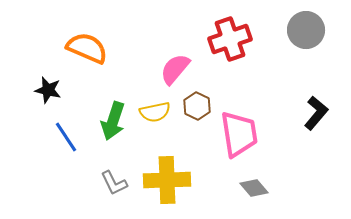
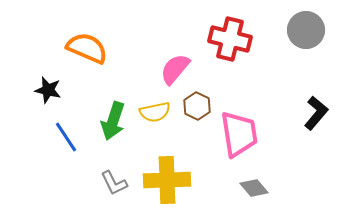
red cross: rotated 33 degrees clockwise
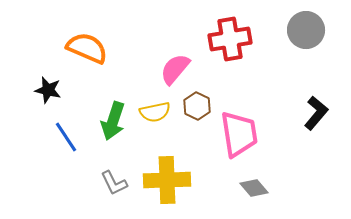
red cross: rotated 24 degrees counterclockwise
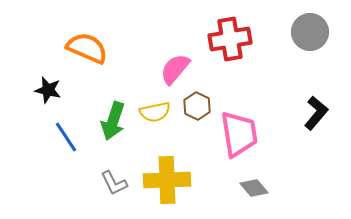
gray circle: moved 4 px right, 2 px down
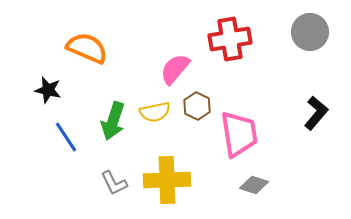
gray diamond: moved 3 px up; rotated 32 degrees counterclockwise
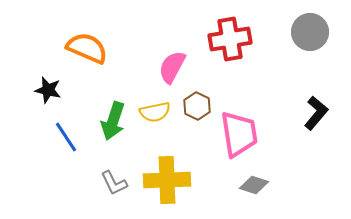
pink semicircle: moved 3 px left, 2 px up; rotated 12 degrees counterclockwise
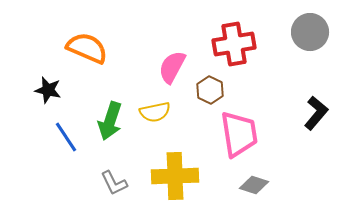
red cross: moved 4 px right, 5 px down
brown hexagon: moved 13 px right, 16 px up
green arrow: moved 3 px left
yellow cross: moved 8 px right, 4 px up
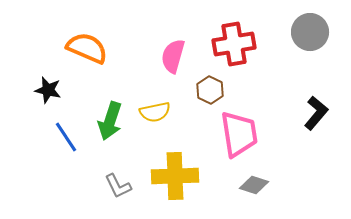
pink semicircle: moved 1 px right, 11 px up; rotated 12 degrees counterclockwise
gray L-shape: moved 4 px right, 3 px down
